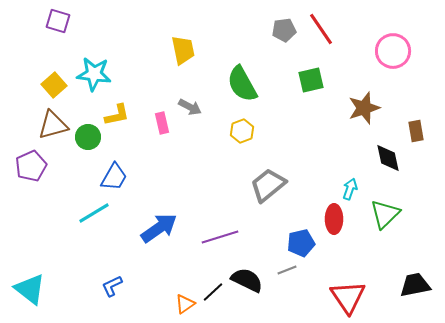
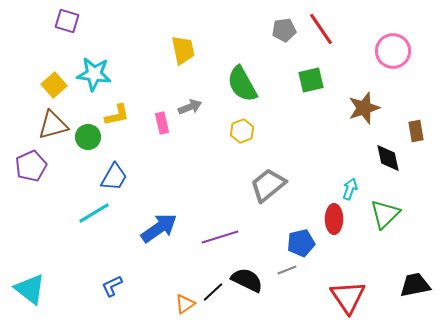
purple square: moved 9 px right
gray arrow: rotated 50 degrees counterclockwise
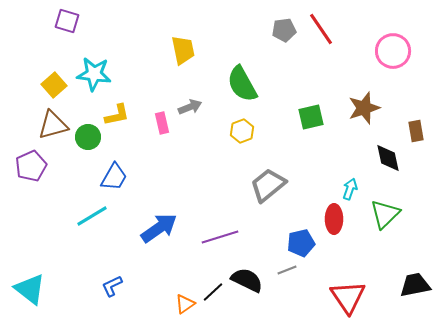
green square: moved 37 px down
cyan line: moved 2 px left, 3 px down
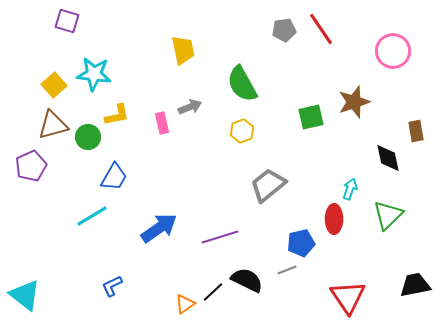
brown star: moved 10 px left, 6 px up
green triangle: moved 3 px right, 1 px down
cyan triangle: moved 5 px left, 6 px down
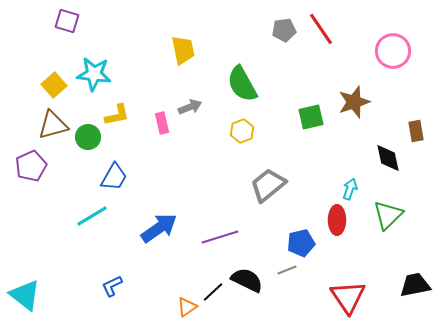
red ellipse: moved 3 px right, 1 px down
orange triangle: moved 2 px right, 3 px down
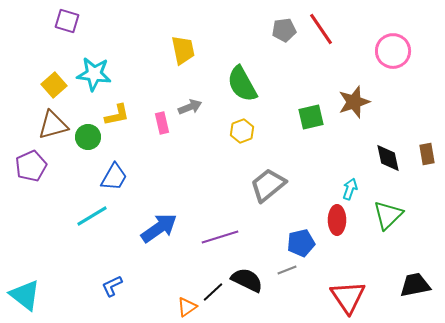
brown rectangle: moved 11 px right, 23 px down
